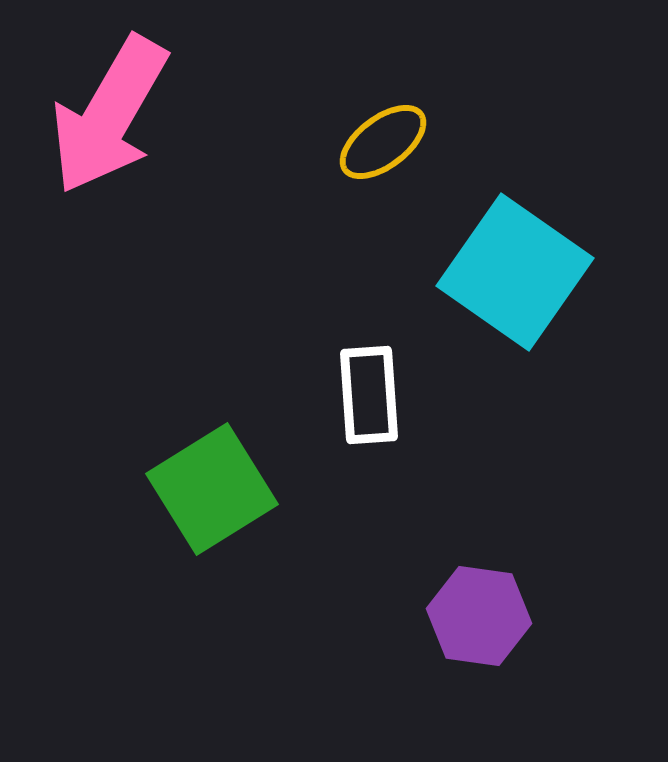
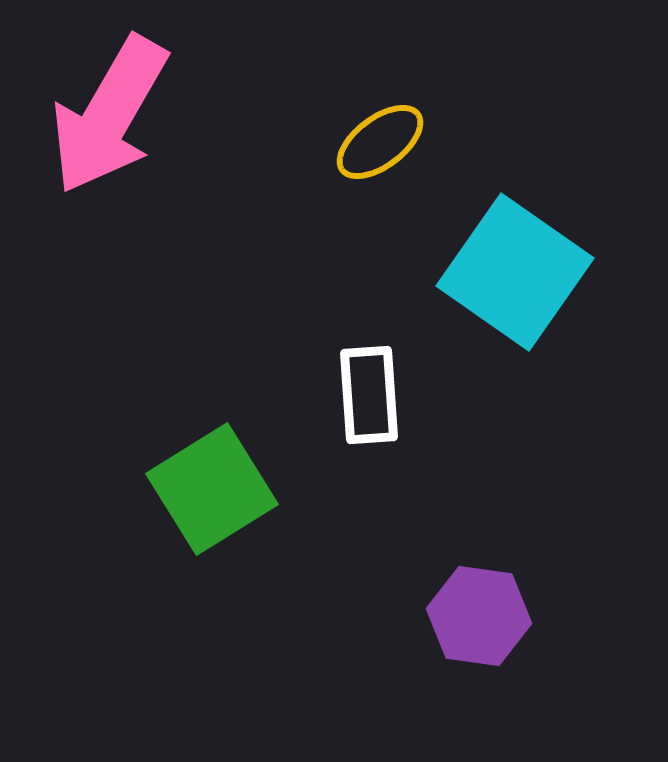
yellow ellipse: moved 3 px left
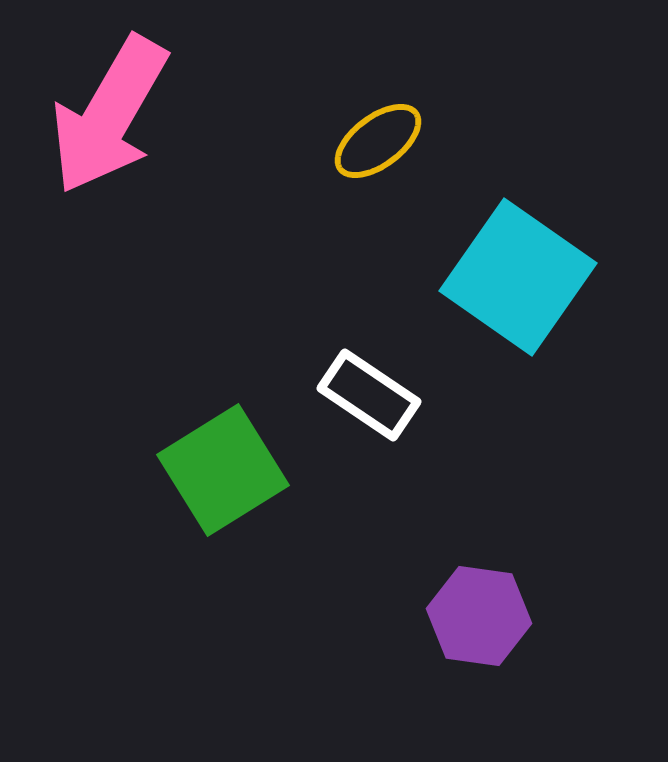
yellow ellipse: moved 2 px left, 1 px up
cyan square: moved 3 px right, 5 px down
white rectangle: rotated 52 degrees counterclockwise
green square: moved 11 px right, 19 px up
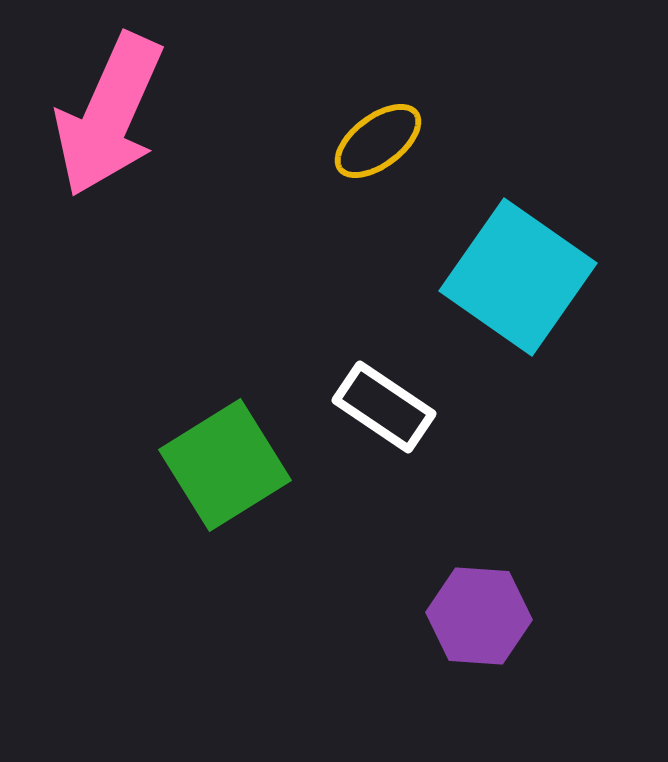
pink arrow: rotated 6 degrees counterclockwise
white rectangle: moved 15 px right, 12 px down
green square: moved 2 px right, 5 px up
purple hexagon: rotated 4 degrees counterclockwise
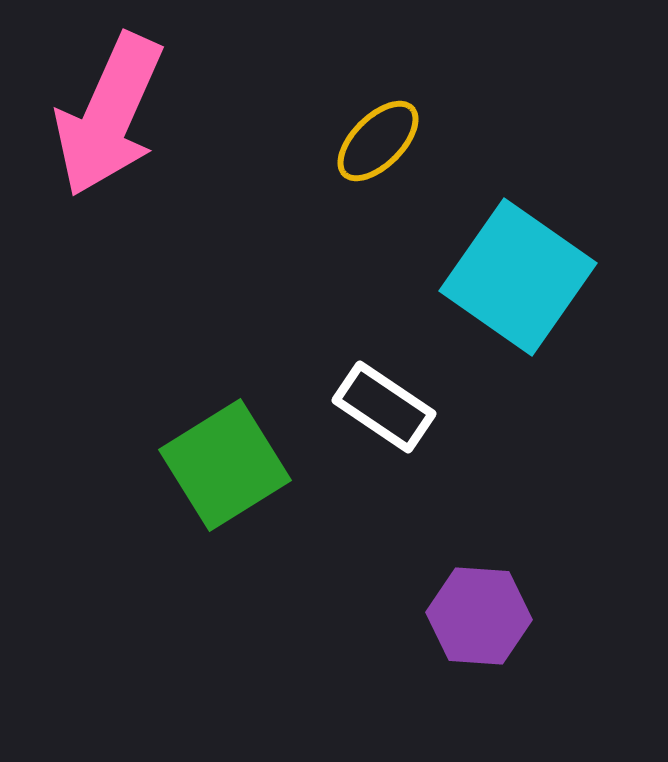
yellow ellipse: rotated 8 degrees counterclockwise
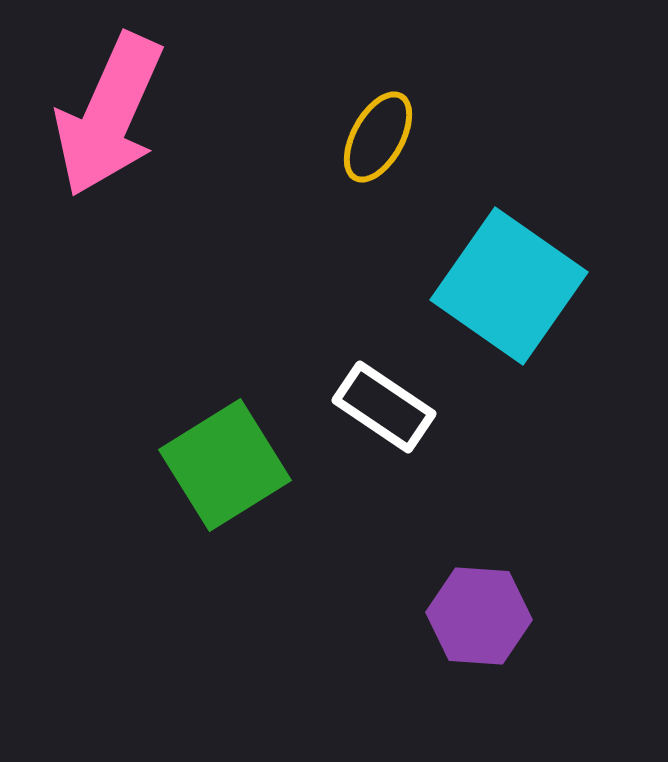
yellow ellipse: moved 4 px up; rotated 16 degrees counterclockwise
cyan square: moved 9 px left, 9 px down
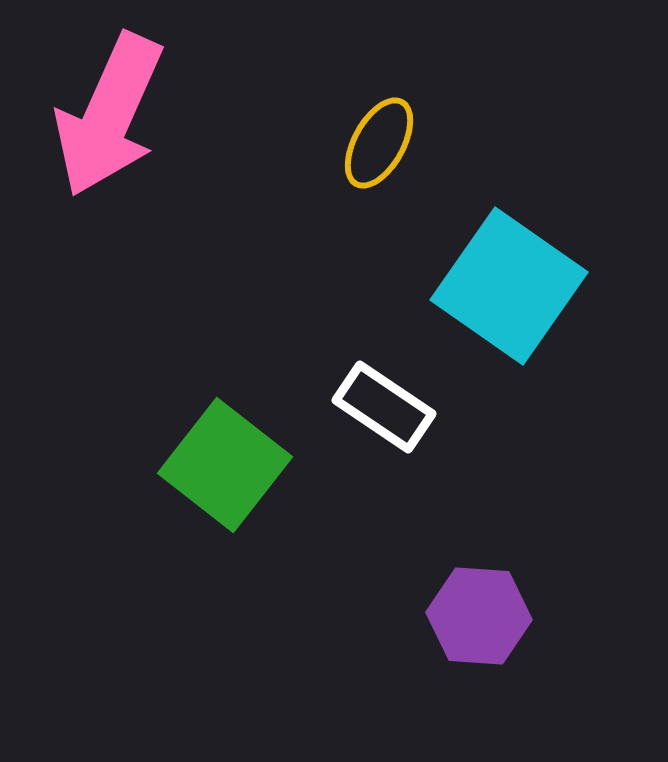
yellow ellipse: moved 1 px right, 6 px down
green square: rotated 20 degrees counterclockwise
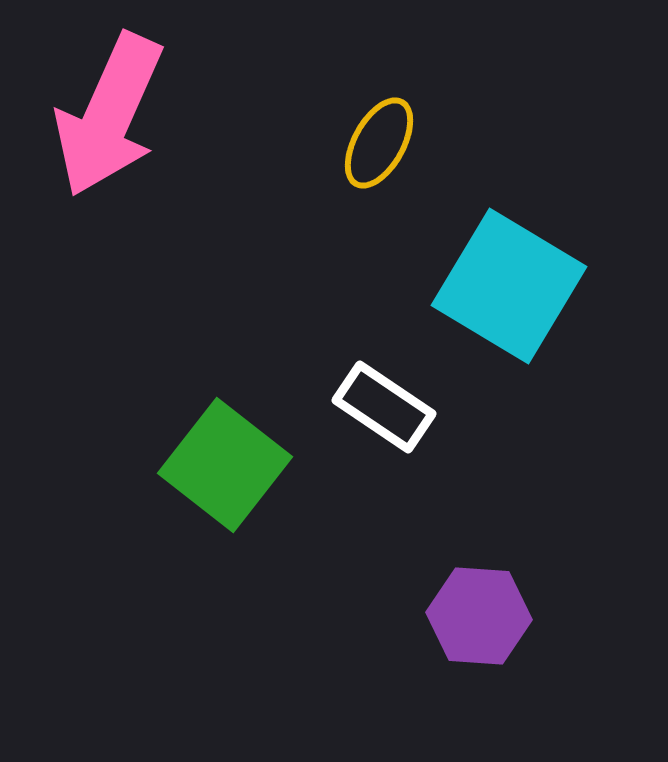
cyan square: rotated 4 degrees counterclockwise
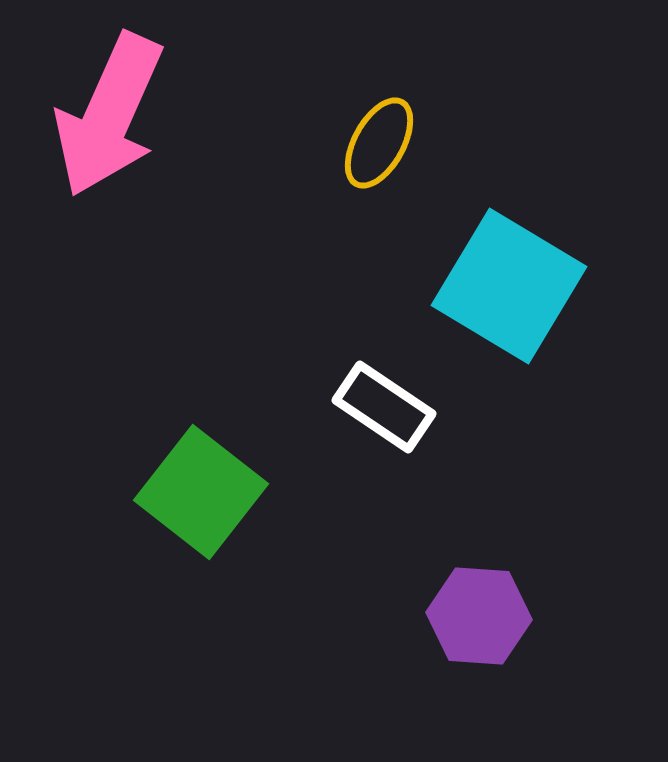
green square: moved 24 px left, 27 px down
